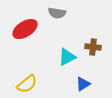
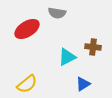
red ellipse: moved 2 px right
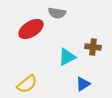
red ellipse: moved 4 px right
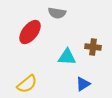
red ellipse: moved 1 px left, 3 px down; rotated 20 degrees counterclockwise
cyan triangle: rotated 30 degrees clockwise
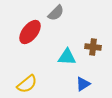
gray semicircle: moved 1 px left; rotated 54 degrees counterclockwise
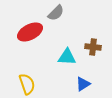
red ellipse: rotated 25 degrees clockwise
yellow semicircle: rotated 70 degrees counterclockwise
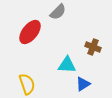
gray semicircle: moved 2 px right, 1 px up
red ellipse: rotated 25 degrees counterclockwise
brown cross: rotated 14 degrees clockwise
cyan triangle: moved 8 px down
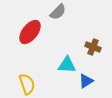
blue triangle: moved 3 px right, 3 px up
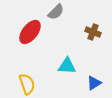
gray semicircle: moved 2 px left
brown cross: moved 15 px up
cyan triangle: moved 1 px down
blue triangle: moved 8 px right, 2 px down
